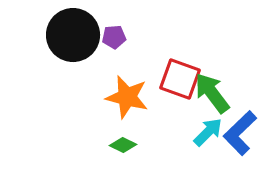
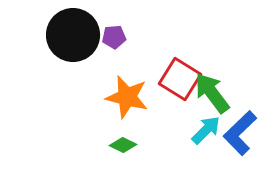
red square: rotated 12 degrees clockwise
cyan arrow: moved 2 px left, 2 px up
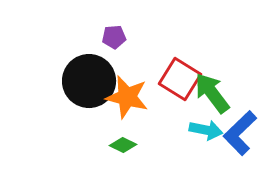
black circle: moved 16 px right, 46 px down
cyan arrow: rotated 56 degrees clockwise
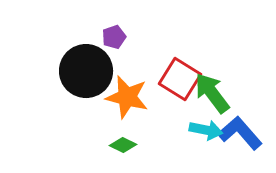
purple pentagon: rotated 15 degrees counterclockwise
black circle: moved 3 px left, 10 px up
blue L-shape: rotated 93 degrees clockwise
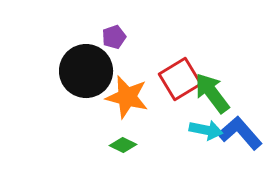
red square: rotated 27 degrees clockwise
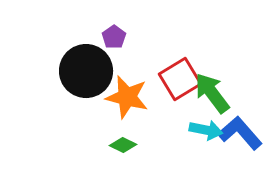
purple pentagon: rotated 15 degrees counterclockwise
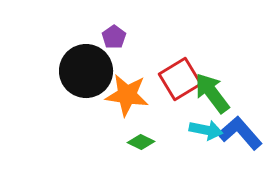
orange star: moved 2 px up; rotated 6 degrees counterclockwise
green diamond: moved 18 px right, 3 px up
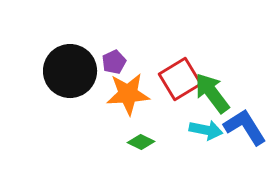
purple pentagon: moved 25 px down; rotated 10 degrees clockwise
black circle: moved 16 px left
orange star: moved 1 px right, 1 px up; rotated 12 degrees counterclockwise
blue L-shape: moved 5 px right, 6 px up; rotated 9 degrees clockwise
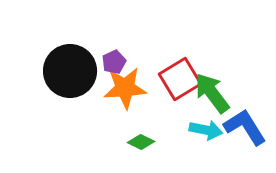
orange star: moved 3 px left, 6 px up
